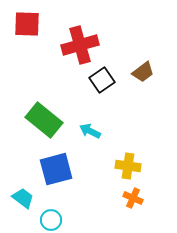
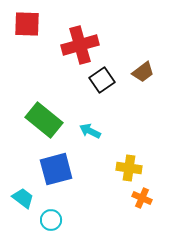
yellow cross: moved 1 px right, 2 px down
orange cross: moved 9 px right
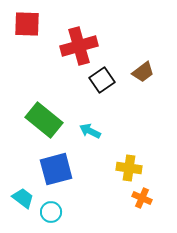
red cross: moved 1 px left, 1 px down
cyan circle: moved 8 px up
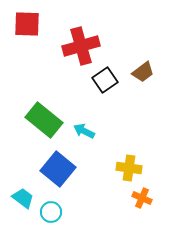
red cross: moved 2 px right
black square: moved 3 px right
cyan arrow: moved 6 px left
blue square: moved 2 px right; rotated 36 degrees counterclockwise
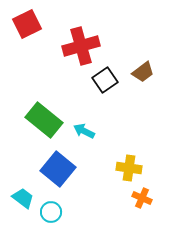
red square: rotated 28 degrees counterclockwise
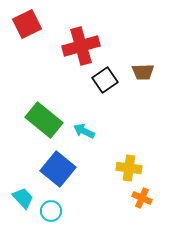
brown trapezoid: rotated 35 degrees clockwise
cyan trapezoid: rotated 10 degrees clockwise
cyan circle: moved 1 px up
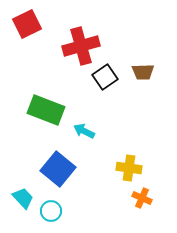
black square: moved 3 px up
green rectangle: moved 2 px right, 10 px up; rotated 18 degrees counterclockwise
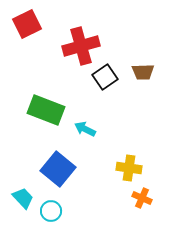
cyan arrow: moved 1 px right, 2 px up
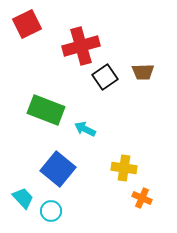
yellow cross: moved 5 px left
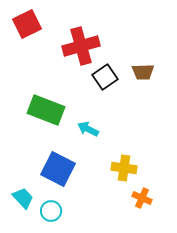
cyan arrow: moved 3 px right
blue square: rotated 12 degrees counterclockwise
